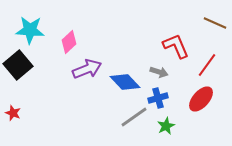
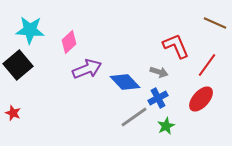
blue cross: rotated 12 degrees counterclockwise
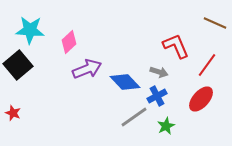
blue cross: moved 1 px left, 2 px up
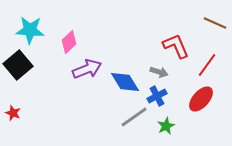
blue diamond: rotated 12 degrees clockwise
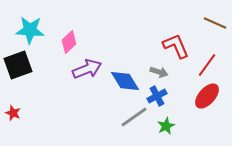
black square: rotated 20 degrees clockwise
blue diamond: moved 1 px up
red ellipse: moved 6 px right, 3 px up
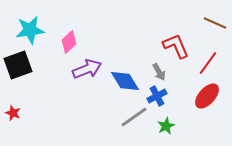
cyan star: rotated 12 degrees counterclockwise
red line: moved 1 px right, 2 px up
gray arrow: rotated 42 degrees clockwise
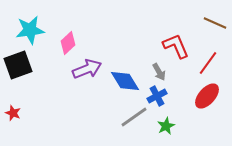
pink diamond: moved 1 px left, 1 px down
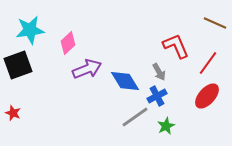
gray line: moved 1 px right
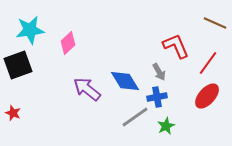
purple arrow: moved 20 px down; rotated 120 degrees counterclockwise
blue cross: moved 1 px down; rotated 18 degrees clockwise
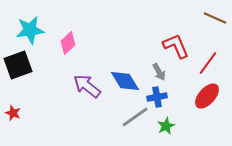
brown line: moved 5 px up
purple arrow: moved 3 px up
